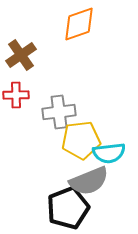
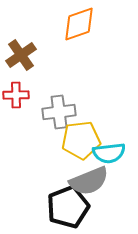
black pentagon: moved 1 px up
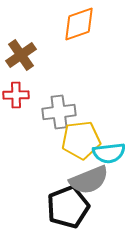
gray semicircle: moved 1 px up
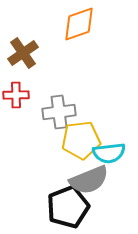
brown cross: moved 2 px right, 2 px up
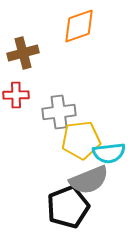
orange diamond: moved 2 px down
brown cross: rotated 20 degrees clockwise
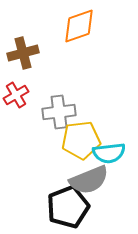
red cross: rotated 30 degrees counterclockwise
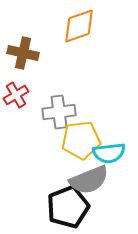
brown cross: rotated 28 degrees clockwise
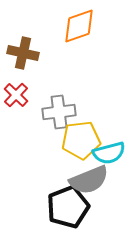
red cross: rotated 15 degrees counterclockwise
cyan semicircle: rotated 8 degrees counterclockwise
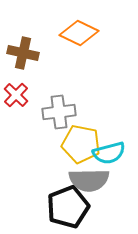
orange diamond: moved 7 px down; rotated 45 degrees clockwise
yellow pentagon: moved 4 px down; rotated 18 degrees clockwise
gray semicircle: rotated 21 degrees clockwise
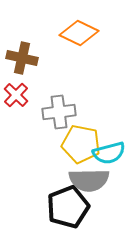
brown cross: moved 1 px left, 5 px down
